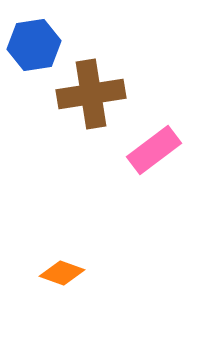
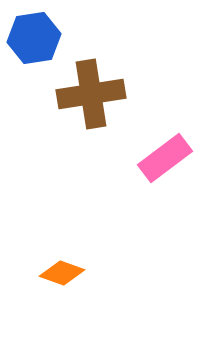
blue hexagon: moved 7 px up
pink rectangle: moved 11 px right, 8 px down
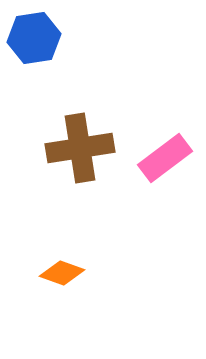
brown cross: moved 11 px left, 54 px down
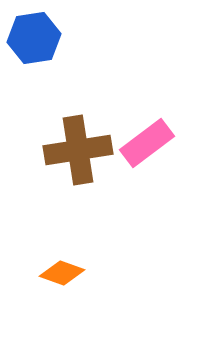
brown cross: moved 2 px left, 2 px down
pink rectangle: moved 18 px left, 15 px up
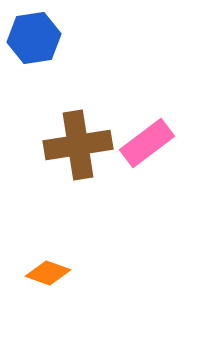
brown cross: moved 5 px up
orange diamond: moved 14 px left
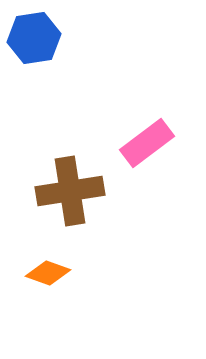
brown cross: moved 8 px left, 46 px down
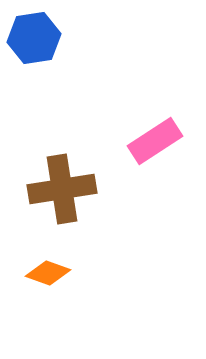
pink rectangle: moved 8 px right, 2 px up; rotated 4 degrees clockwise
brown cross: moved 8 px left, 2 px up
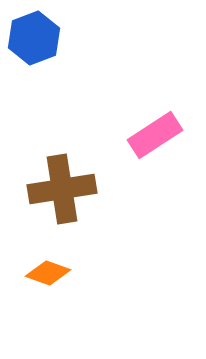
blue hexagon: rotated 12 degrees counterclockwise
pink rectangle: moved 6 px up
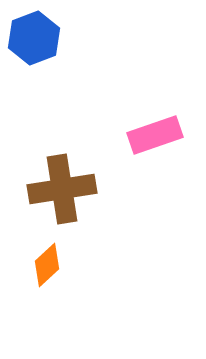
pink rectangle: rotated 14 degrees clockwise
orange diamond: moved 1 px left, 8 px up; rotated 63 degrees counterclockwise
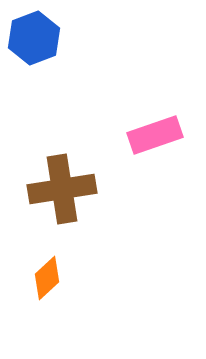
orange diamond: moved 13 px down
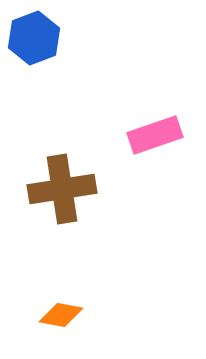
orange diamond: moved 14 px right, 37 px down; rotated 54 degrees clockwise
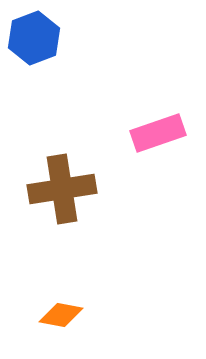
pink rectangle: moved 3 px right, 2 px up
